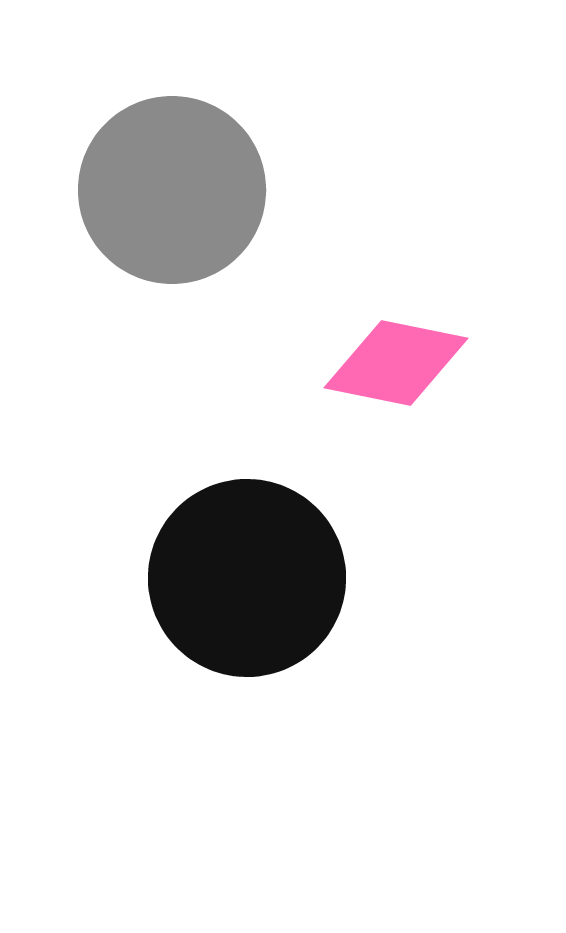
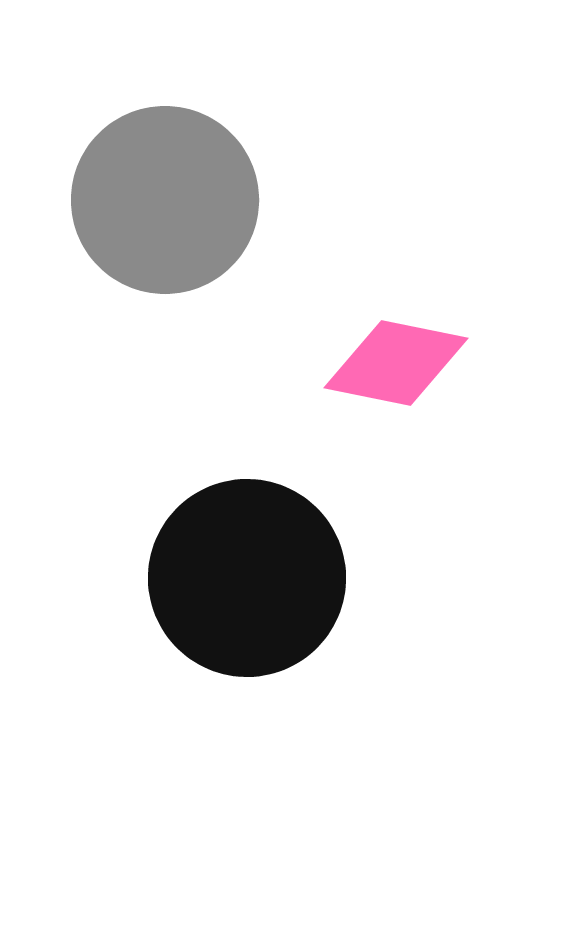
gray circle: moved 7 px left, 10 px down
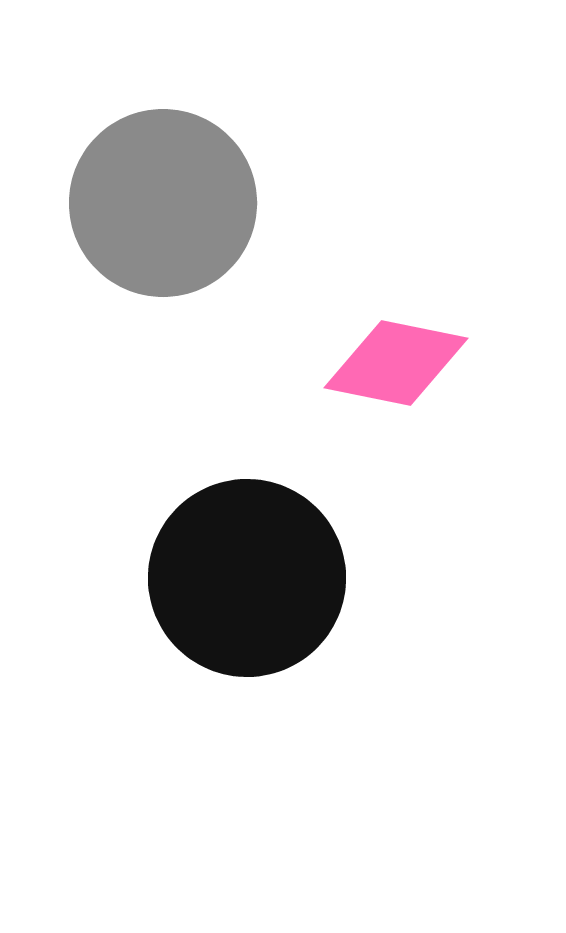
gray circle: moved 2 px left, 3 px down
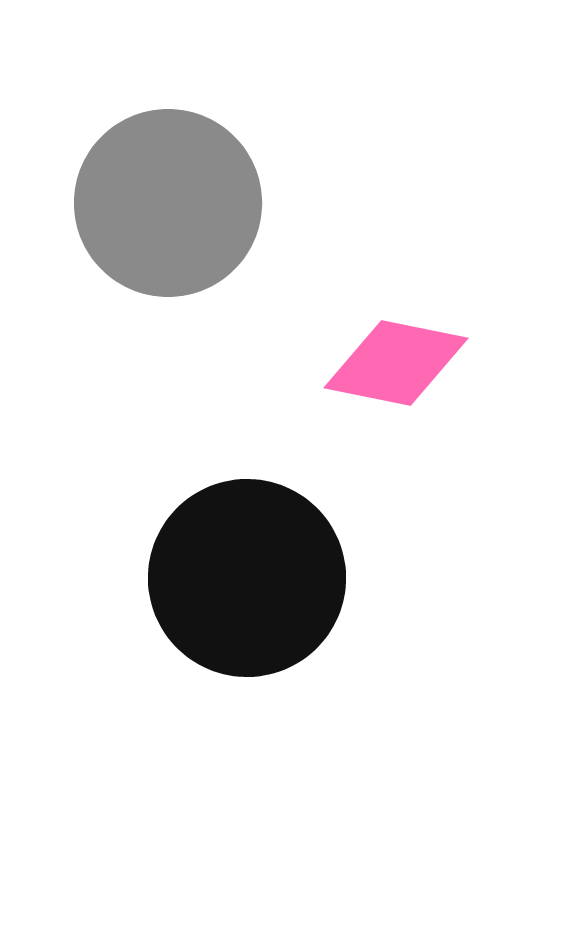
gray circle: moved 5 px right
